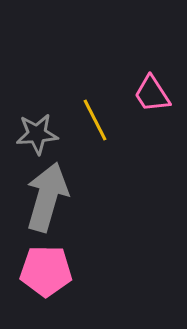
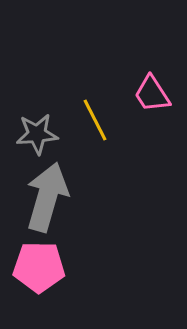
pink pentagon: moved 7 px left, 4 px up
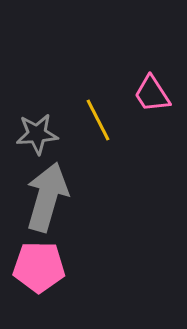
yellow line: moved 3 px right
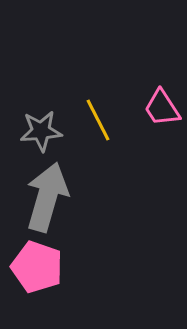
pink trapezoid: moved 10 px right, 14 px down
gray star: moved 4 px right, 3 px up
pink pentagon: moved 2 px left; rotated 18 degrees clockwise
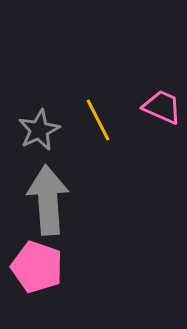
pink trapezoid: moved 1 px up; rotated 147 degrees clockwise
gray star: moved 2 px left, 1 px up; rotated 21 degrees counterclockwise
gray arrow: moved 1 px right, 3 px down; rotated 20 degrees counterclockwise
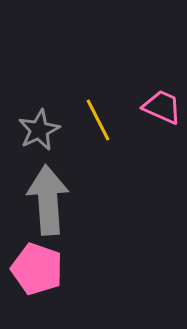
pink pentagon: moved 2 px down
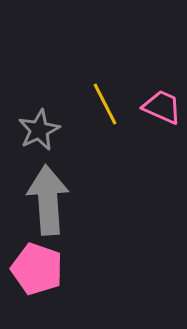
yellow line: moved 7 px right, 16 px up
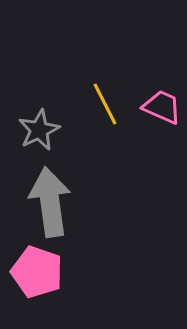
gray arrow: moved 2 px right, 2 px down; rotated 4 degrees counterclockwise
pink pentagon: moved 3 px down
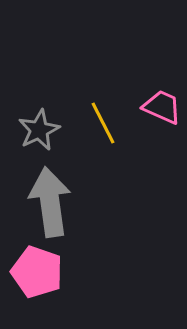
yellow line: moved 2 px left, 19 px down
